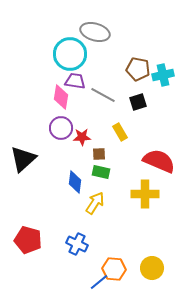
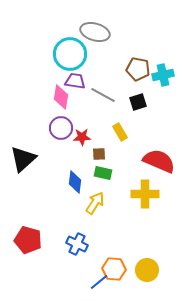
green rectangle: moved 2 px right, 1 px down
yellow circle: moved 5 px left, 2 px down
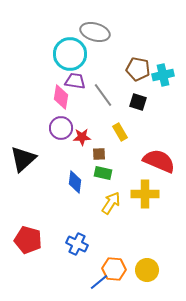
gray line: rotated 25 degrees clockwise
black square: rotated 36 degrees clockwise
yellow arrow: moved 16 px right
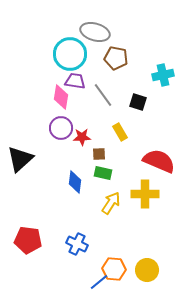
brown pentagon: moved 22 px left, 11 px up
black triangle: moved 3 px left
red pentagon: rotated 8 degrees counterclockwise
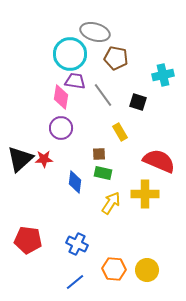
red star: moved 38 px left, 22 px down
blue line: moved 24 px left
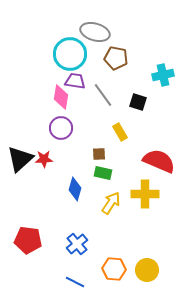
blue diamond: moved 7 px down; rotated 10 degrees clockwise
blue cross: rotated 25 degrees clockwise
blue line: rotated 66 degrees clockwise
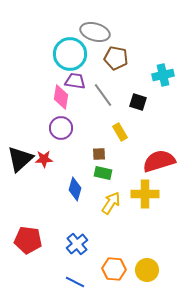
red semicircle: rotated 40 degrees counterclockwise
